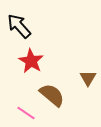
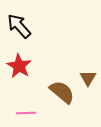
red star: moved 12 px left, 5 px down
brown semicircle: moved 10 px right, 3 px up
pink line: rotated 36 degrees counterclockwise
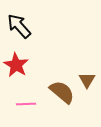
red star: moved 3 px left, 1 px up
brown triangle: moved 1 px left, 2 px down
pink line: moved 9 px up
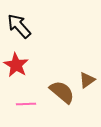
brown triangle: rotated 24 degrees clockwise
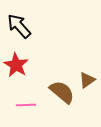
pink line: moved 1 px down
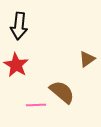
black arrow: rotated 132 degrees counterclockwise
brown triangle: moved 21 px up
pink line: moved 10 px right
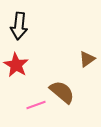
pink line: rotated 18 degrees counterclockwise
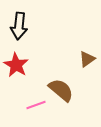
brown semicircle: moved 1 px left, 2 px up
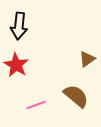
brown semicircle: moved 15 px right, 6 px down
